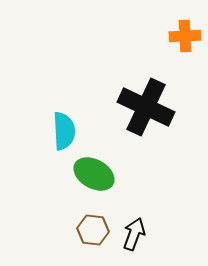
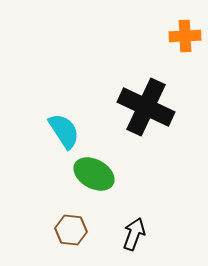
cyan semicircle: rotated 30 degrees counterclockwise
brown hexagon: moved 22 px left
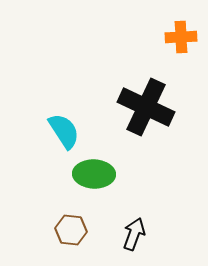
orange cross: moved 4 px left, 1 px down
green ellipse: rotated 27 degrees counterclockwise
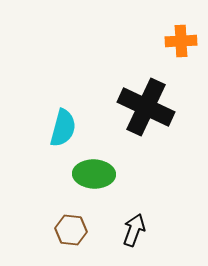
orange cross: moved 4 px down
cyan semicircle: moved 1 px left, 3 px up; rotated 48 degrees clockwise
black arrow: moved 4 px up
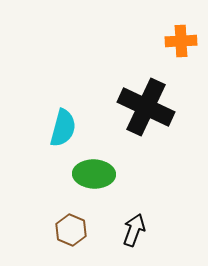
brown hexagon: rotated 16 degrees clockwise
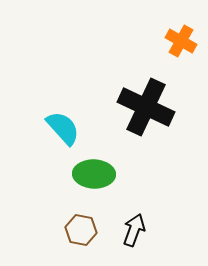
orange cross: rotated 32 degrees clockwise
cyan semicircle: rotated 57 degrees counterclockwise
brown hexagon: moved 10 px right; rotated 12 degrees counterclockwise
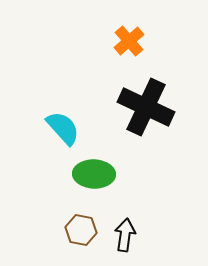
orange cross: moved 52 px left; rotated 20 degrees clockwise
black arrow: moved 9 px left, 5 px down; rotated 12 degrees counterclockwise
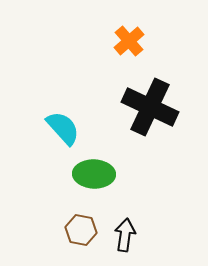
black cross: moved 4 px right
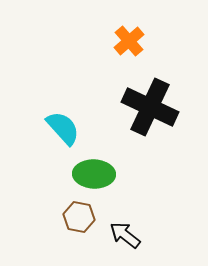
brown hexagon: moved 2 px left, 13 px up
black arrow: rotated 60 degrees counterclockwise
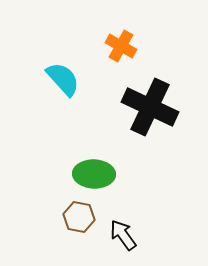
orange cross: moved 8 px left, 5 px down; rotated 20 degrees counterclockwise
cyan semicircle: moved 49 px up
black arrow: moved 2 px left; rotated 16 degrees clockwise
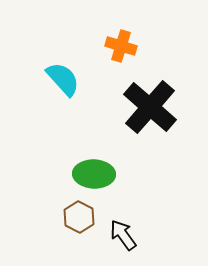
orange cross: rotated 12 degrees counterclockwise
black cross: rotated 16 degrees clockwise
brown hexagon: rotated 16 degrees clockwise
